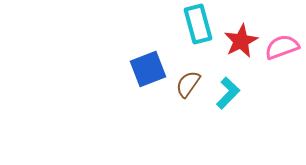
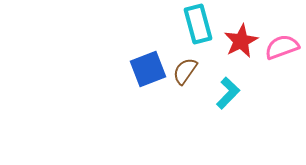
brown semicircle: moved 3 px left, 13 px up
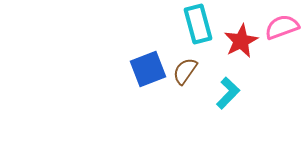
pink semicircle: moved 20 px up
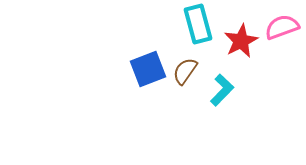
cyan L-shape: moved 6 px left, 3 px up
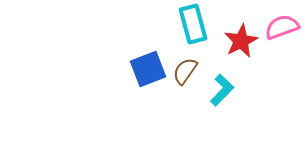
cyan rectangle: moved 5 px left
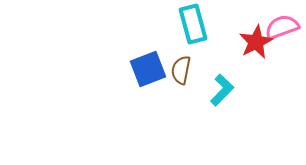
red star: moved 15 px right, 1 px down
brown semicircle: moved 4 px left, 1 px up; rotated 24 degrees counterclockwise
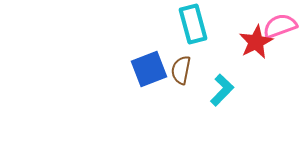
pink semicircle: moved 2 px left, 1 px up
blue square: moved 1 px right
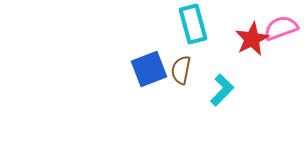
pink semicircle: moved 1 px right, 2 px down
red star: moved 4 px left, 3 px up
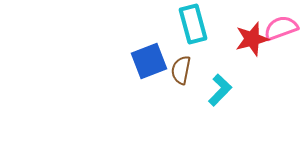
red star: rotated 12 degrees clockwise
blue square: moved 8 px up
cyan L-shape: moved 2 px left
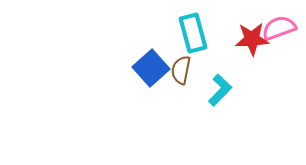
cyan rectangle: moved 9 px down
pink semicircle: moved 2 px left
red star: rotated 12 degrees clockwise
blue square: moved 2 px right, 7 px down; rotated 21 degrees counterclockwise
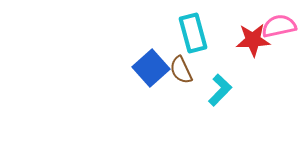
pink semicircle: moved 2 px up; rotated 8 degrees clockwise
red star: moved 1 px right, 1 px down
brown semicircle: rotated 36 degrees counterclockwise
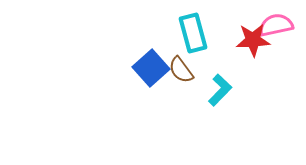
pink semicircle: moved 3 px left, 1 px up
brown semicircle: rotated 12 degrees counterclockwise
